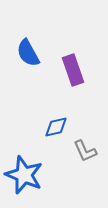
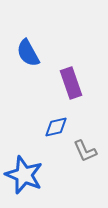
purple rectangle: moved 2 px left, 13 px down
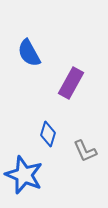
blue semicircle: moved 1 px right
purple rectangle: rotated 48 degrees clockwise
blue diamond: moved 8 px left, 7 px down; rotated 60 degrees counterclockwise
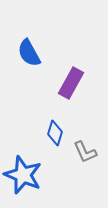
blue diamond: moved 7 px right, 1 px up
gray L-shape: moved 1 px down
blue star: moved 1 px left
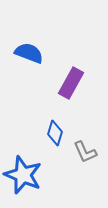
blue semicircle: rotated 140 degrees clockwise
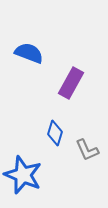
gray L-shape: moved 2 px right, 2 px up
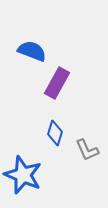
blue semicircle: moved 3 px right, 2 px up
purple rectangle: moved 14 px left
